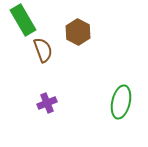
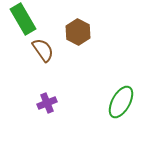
green rectangle: moved 1 px up
brown semicircle: rotated 15 degrees counterclockwise
green ellipse: rotated 16 degrees clockwise
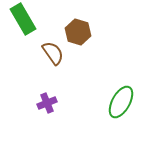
brown hexagon: rotated 10 degrees counterclockwise
brown semicircle: moved 10 px right, 3 px down
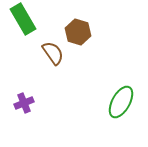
purple cross: moved 23 px left
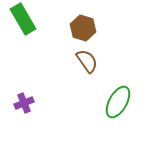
brown hexagon: moved 5 px right, 4 px up
brown semicircle: moved 34 px right, 8 px down
green ellipse: moved 3 px left
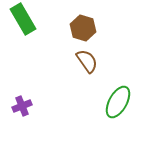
purple cross: moved 2 px left, 3 px down
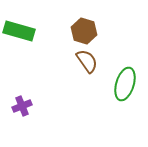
green rectangle: moved 4 px left, 12 px down; rotated 44 degrees counterclockwise
brown hexagon: moved 1 px right, 3 px down
green ellipse: moved 7 px right, 18 px up; rotated 12 degrees counterclockwise
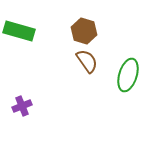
green ellipse: moved 3 px right, 9 px up
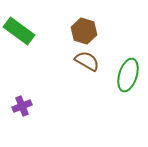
green rectangle: rotated 20 degrees clockwise
brown semicircle: rotated 25 degrees counterclockwise
